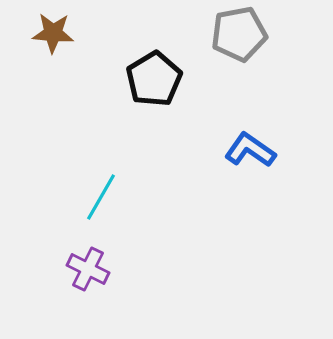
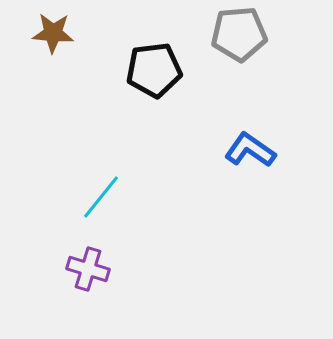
gray pentagon: rotated 6 degrees clockwise
black pentagon: moved 9 px up; rotated 24 degrees clockwise
cyan line: rotated 9 degrees clockwise
purple cross: rotated 9 degrees counterclockwise
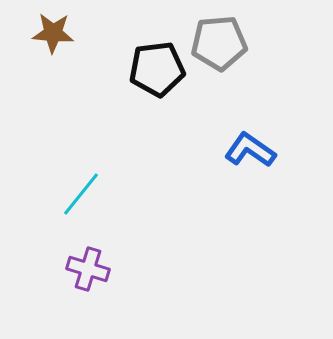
gray pentagon: moved 20 px left, 9 px down
black pentagon: moved 3 px right, 1 px up
cyan line: moved 20 px left, 3 px up
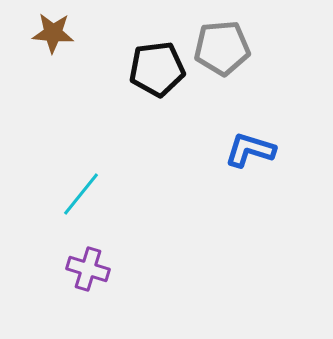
gray pentagon: moved 3 px right, 5 px down
blue L-shape: rotated 18 degrees counterclockwise
